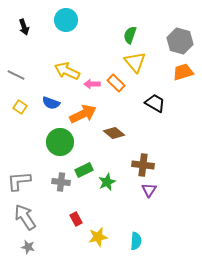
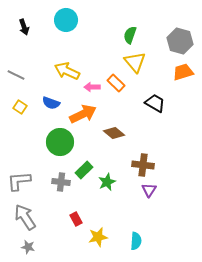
pink arrow: moved 3 px down
green rectangle: rotated 18 degrees counterclockwise
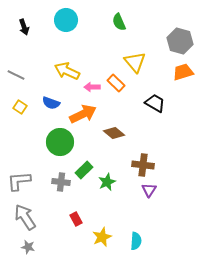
green semicircle: moved 11 px left, 13 px up; rotated 42 degrees counterclockwise
yellow star: moved 4 px right; rotated 12 degrees counterclockwise
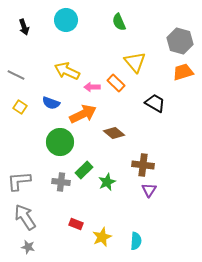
red rectangle: moved 5 px down; rotated 40 degrees counterclockwise
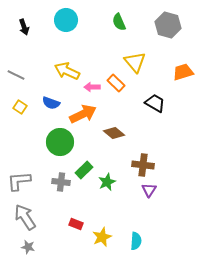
gray hexagon: moved 12 px left, 16 px up
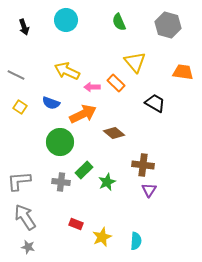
orange trapezoid: rotated 25 degrees clockwise
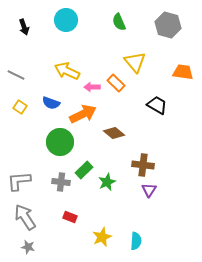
black trapezoid: moved 2 px right, 2 px down
red rectangle: moved 6 px left, 7 px up
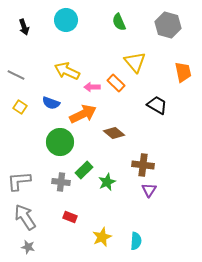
orange trapezoid: rotated 70 degrees clockwise
